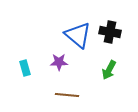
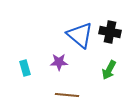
blue triangle: moved 2 px right
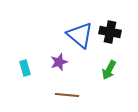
purple star: rotated 18 degrees counterclockwise
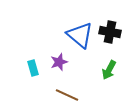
cyan rectangle: moved 8 px right
brown line: rotated 20 degrees clockwise
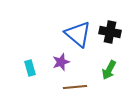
blue triangle: moved 2 px left, 1 px up
purple star: moved 2 px right
cyan rectangle: moved 3 px left
brown line: moved 8 px right, 8 px up; rotated 30 degrees counterclockwise
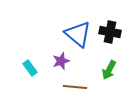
purple star: moved 1 px up
cyan rectangle: rotated 21 degrees counterclockwise
brown line: rotated 10 degrees clockwise
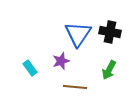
blue triangle: rotated 24 degrees clockwise
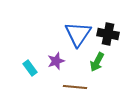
black cross: moved 2 px left, 2 px down
purple star: moved 5 px left
green arrow: moved 12 px left, 8 px up
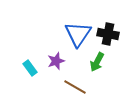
brown line: rotated 25 degrees clockwise
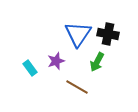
brown line: moved 2 px right
